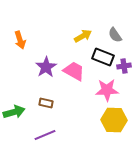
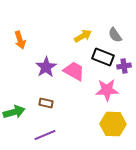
yellow hexagon: moved 1 px left, 4 px down
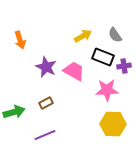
purple star: rotated 15 degrees counterclockwise
brown rectangle: rotated 40 degrees counterclockwise
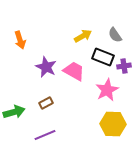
pink star: rotated 25 degrees counterclockwise
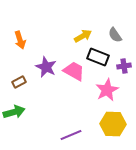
black rectangle: moved 5 px left
brown rectangle: moved 27 px left, 21 px up
purple line: moved 26 px right
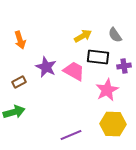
black rectangle: rotated 15 degrees counterclockwise
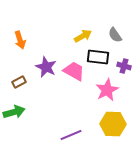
purple cross: rotated 24 degrees clockwise
